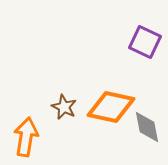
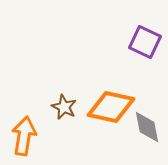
orange arrow: moved 2 px left, 1 px up
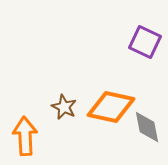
orange arrow: moved 1 px right; rotated 12 degrees counterclockwise
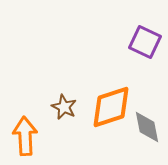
orange diamond: rotated 30 degrees counterclockwise
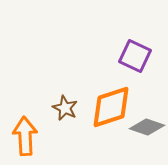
purple square: moved 10 px left, 14 px down
brown star: moved 1 px right, 1 px down
gray diamond: rotated 60 degrees counterclockwise
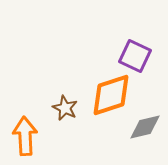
orange diamond: moved 12 px up
gray diamond: moved 2 px left; rotated 32 degrees counterclockwise
